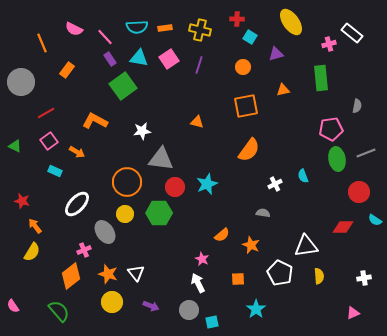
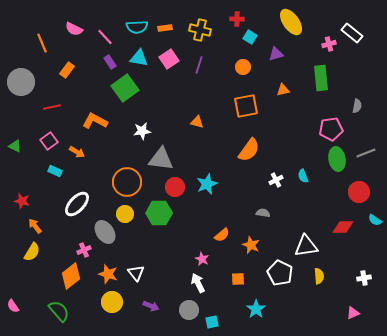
purple rectangle at (110, 59): moved 3 px down
green square at (123, 86): moved 2 px right, 2 px down
red line at (46, 113): moved 6 px right, 6 px up; rotated 18 degrees clockwise
white cross at (275, 184): moved 1 px right, 4 px up
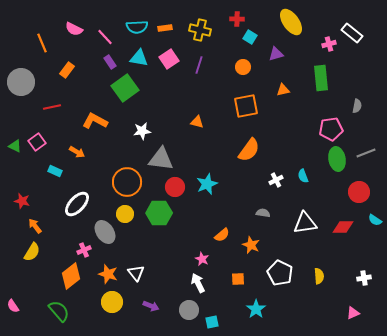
pink square at (49, 141): moved 12 px left, 1 px down
white triangle at (306, 246): moved 1 px left, 23 px up
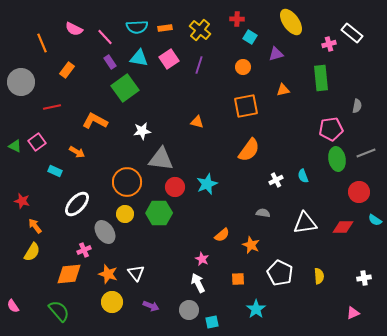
yellow cross at (200, 30): rotated 25 degrees clockwise
orange diamond at (71, 276): moved 2 px left, 2 px up; rotated 32 degrees clockwise
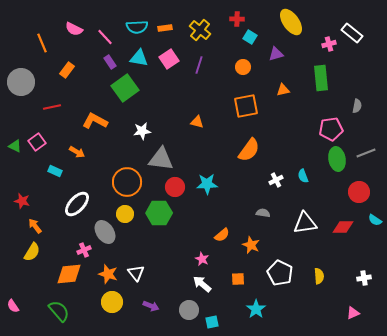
cyan star at (207, 184): rotated 20 degrees clockwise
white arrow at (198, 283): moved 4 px right, 1 px down; rotated 24 degrees counterclockwise
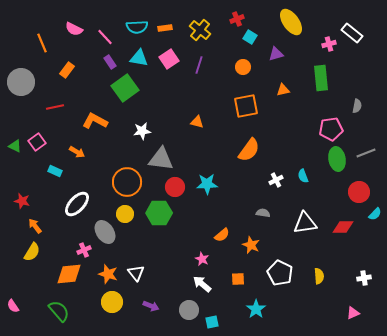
red cross at (237, 19): rotated 24 degrees counterclockwise
red line at (52, 107): moved 3 px right
cyan semicircle at (375, 220): moved 6 px up; rotated 80 degrees counterclockwise
